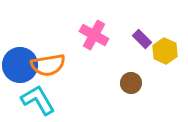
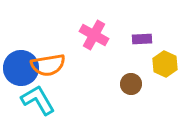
purple rectangle: rotated 48 degrees counterclockwise
yellow hexagon: moved 13 px down
blue circle: moved 1 px right, 3 px down
brown circle: moved 1 px down
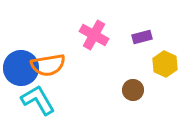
purple rectangle: moved 2 px up; rotated 12 degrees counterclockwise
brown circle: moved 2 px right, 6 px down
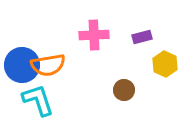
pink cross: rotated 32 degrees counterclockwise
blue circle: moved 1 px right, 3 px up
brown circle: moved 9 px left
cyan L-shape: rotated 12 degrees clockwise
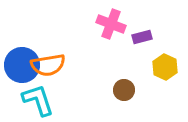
pink cross: moved 17 px right, 11 px up; rotated 24 degrees clockwise
yellow hexagon: moved 3 px down
